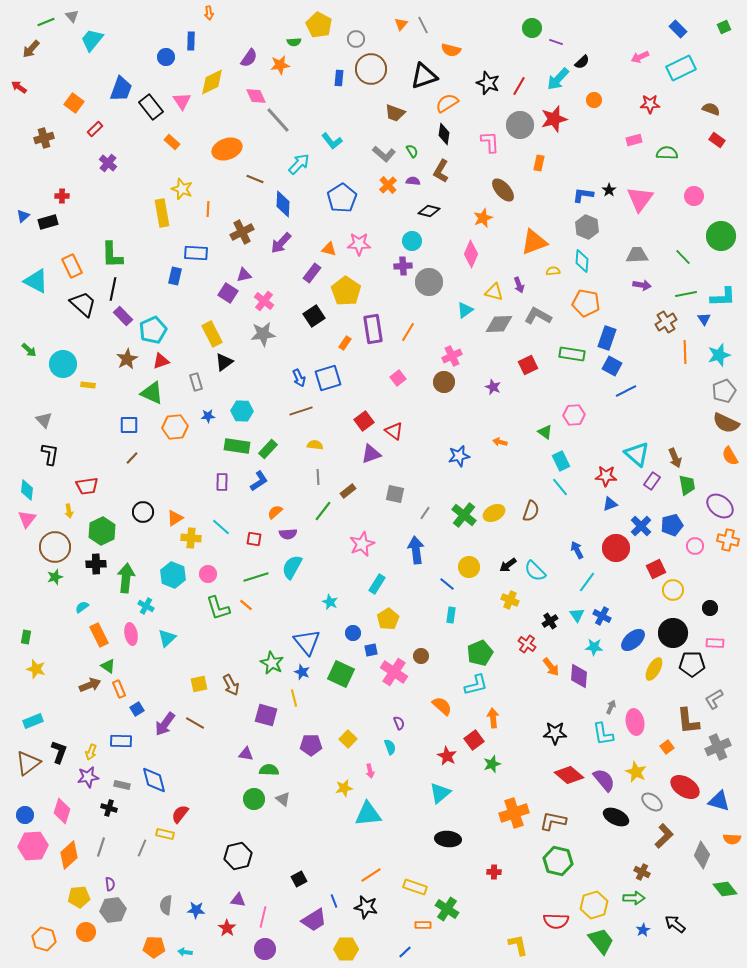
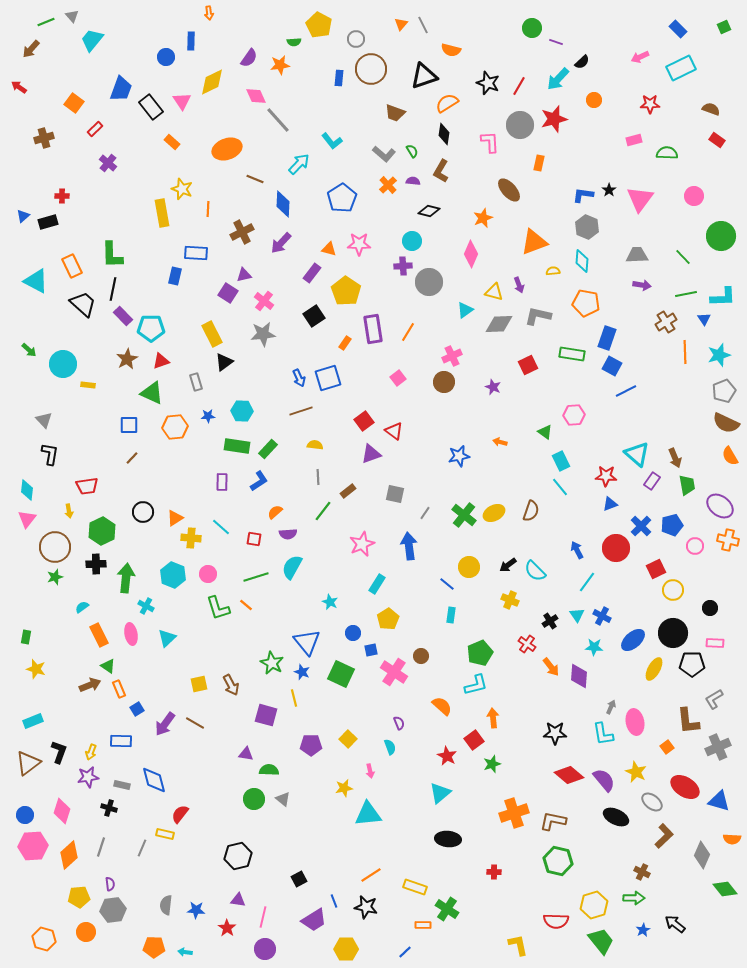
brown ellipse at (503, 190): moved 6 px right
gray L-shape at (538, 316): rotated 16 degrees counterclockwise
cyan pentagon at (153, 330): moved 2 px left, 2 px up; rotated 24 degrees clockwise
blue arrow at (416, 550): moved 7 px left, 4 px up
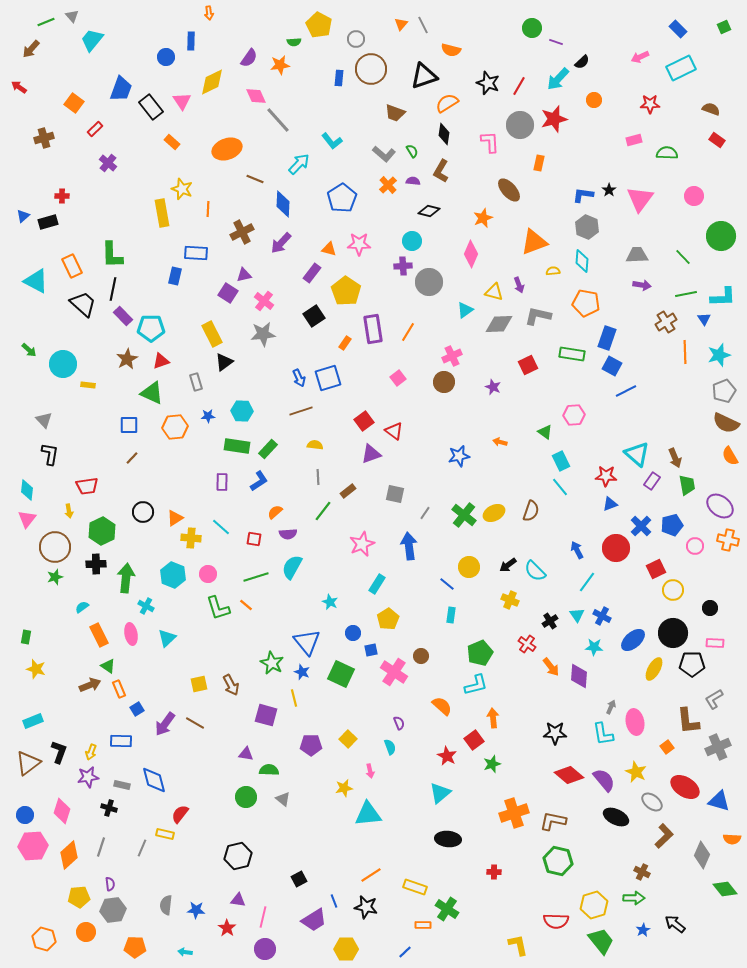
green circle at (254, 799): moved 8 px left, 2 px up
orange pentagon at (154, 947): moved 19 px left
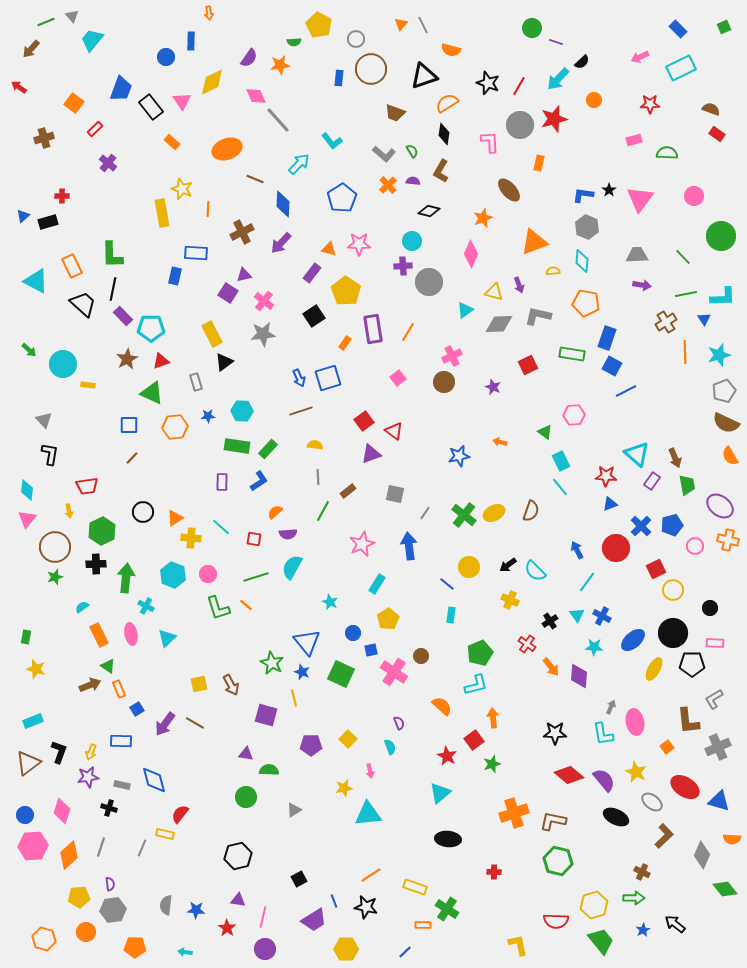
red rectangle at (717, 140): moved 6 px up
green line at (323, 511): rotated 10 degrees counterclockwise
gray triangle at (283, 799): moved 11 px right, 11 px down; rotated 49 degrees clockwise
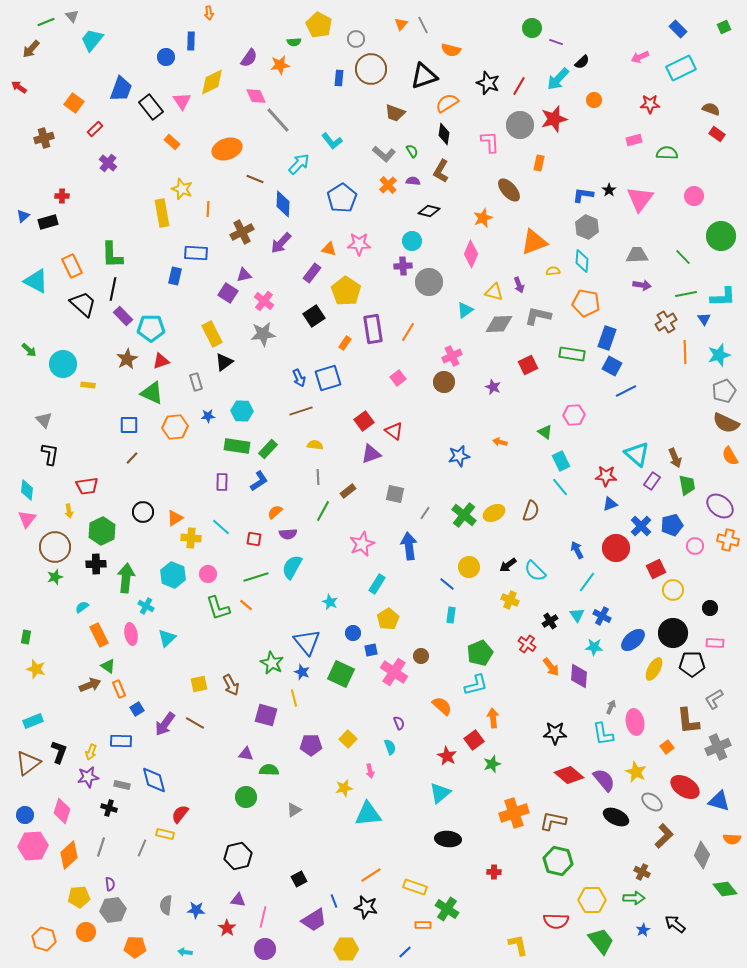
yellow hexagon at (594, 905): moved 2 px left, 5 px up; rotated 16 degrees clockwise
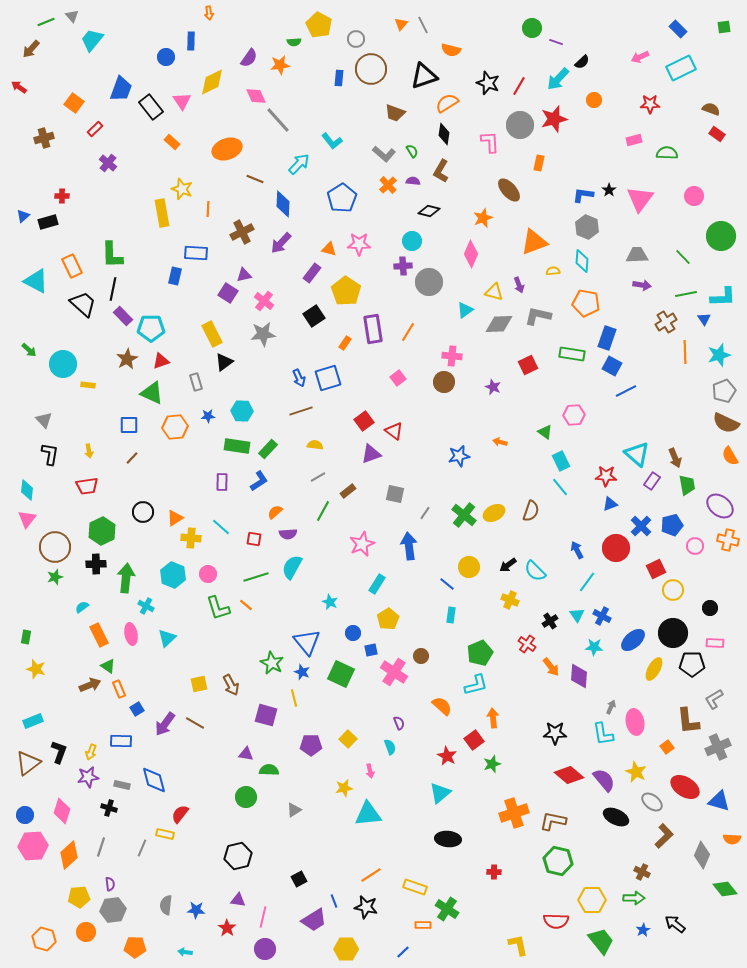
green square at (724, 27): rotated 16 degrees clockwise
pink cross at (452, 356): rotated 30 degrees clockwise
gray line at (318, 477): rotated 63 degrees clockwise
yellow arrow at (69, 511): moved 20 px right, 60 px up
blue line at (405, 952): moved 2 px left
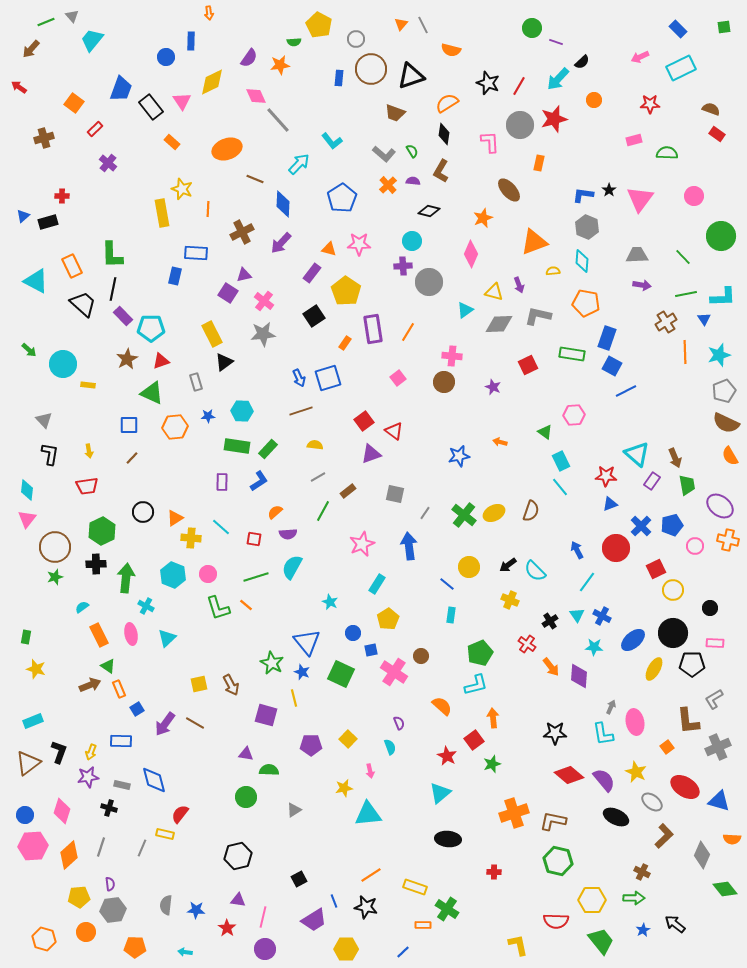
black triangle at (424, 76): moved 13 px left
